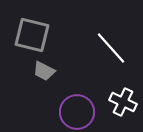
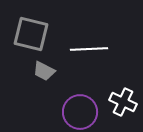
gray square: moved 1 px left, 1 px up
white line: moved 22 px left, 1 px down; rotated 51 degrees counterclockwise
purple circle: moved 3 px right
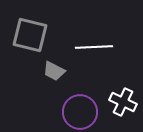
gray square: moved 1 px left, 1 px down
white line: moved 5 px right, 2 px up
gray trapezoid: moved 10 px right
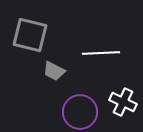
white line: moved 7 px right, 6 px down
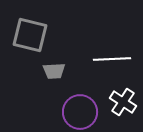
white line: moved 11 px right, 6 px down
gray trapezoid: rotated 30 degrees counterclockwise
white cross: rotated 8 degrees clockwise
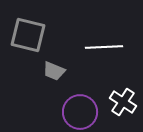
gray square: moved 2 px left
white line: moved 8 px left, 12 px up
gray trapezoid: rotated 25 degrees clockwise
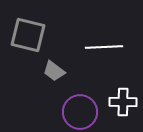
gray trapezoid: rotated 15 degrees clockwise
white cross: rotated 32 degrees counterclockwise
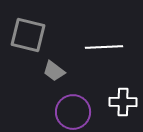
purple circle: moved 7 px left
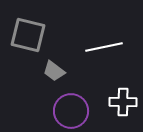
white line: rotated 9 degrees counterclockwise
purple circle: moved 2 px left, 1 px up
